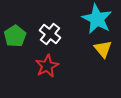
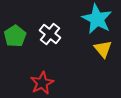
red star: moved 5 px left, 17 px down
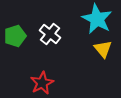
green pentagon: rotated 15 degrees clockwise
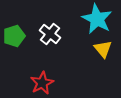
green pentagon: moved 1 px left
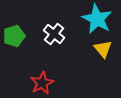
white cross: moved 4 px right
